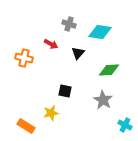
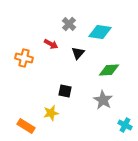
gray cross: rotated 24 degrees clockwise
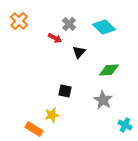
cyan diamond: moved 4 px right, 5 px up; rotated 35 degrees clockwise
red arrow: moved 4 px right, 6 px up
black triangle: moved 1 px right, 1 px up
orange cross: moved 5 px left, 37 px up; rotated 30 degrees clockwise
yellow star: moved 1 px right, 2 px down
orange rectangle: moved 8 px right, 3 px down
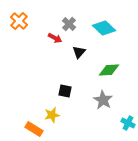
cyan diamond: moved 1 px down
cyan cross: moved 3 px right, 2 px up
